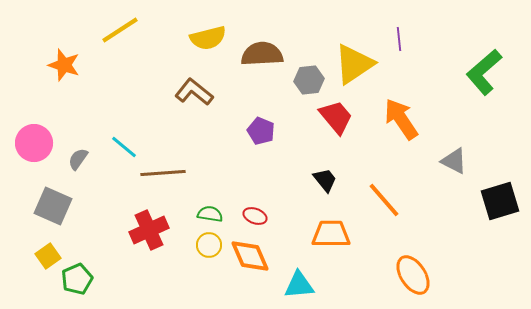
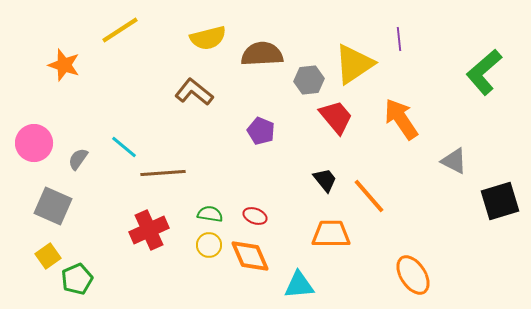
orange line: moved 15 px left, 4 px up
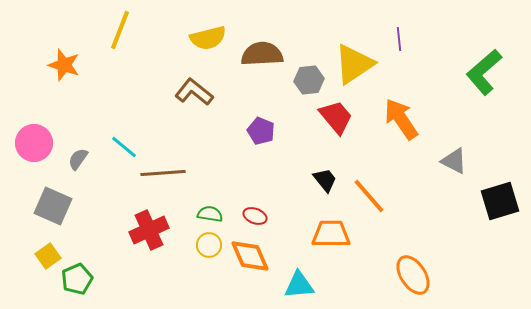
yellow line: rotated 36 degrees counterclockwise
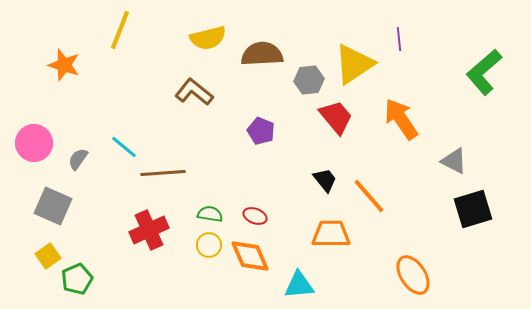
black square: moved 27 px left, 8 px down
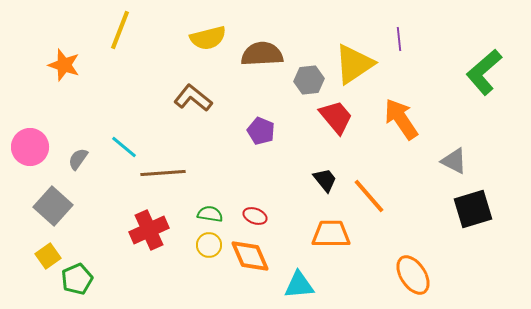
brown L-shape: moved 1 px left, 6 px down
pink circle: moved 4 px left, 4 px down
gray square: rotated 18 degrees clockwise
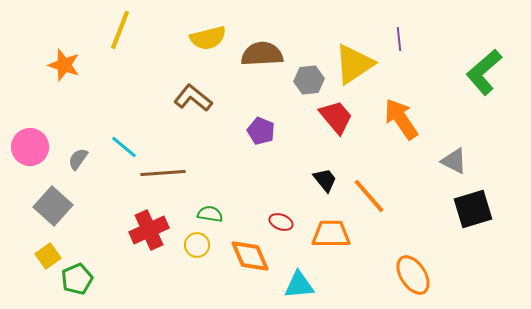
red ellipse: moved 26 px right, 6 px down
yellow circle: moved 12 px left
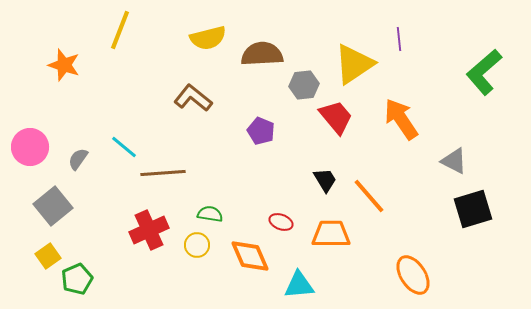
gray hexagon: moved 5 px left, 5 px down
black trapezoid: rotated 8 degrees clockwise
gray square: rotated 9 degrees clockwise
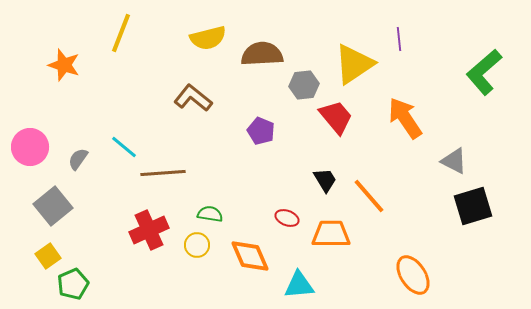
yellow line: moved 1 px right, 3 px down
orange arrow: moved 4 px right, 1 px up
black square: moved 3 px up
red ellipse: moved 6 px right, 4 px up
green pentagon: moved 4 px left, 5 px down
